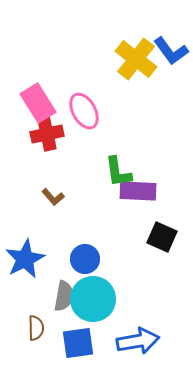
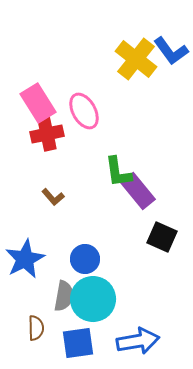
purple rectangle: rotated 48 degrees clockwise
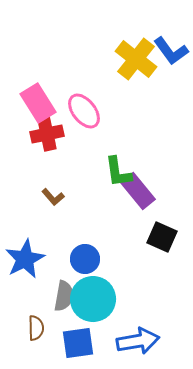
pink ellipse: rotated 9 degrees counterclockwise
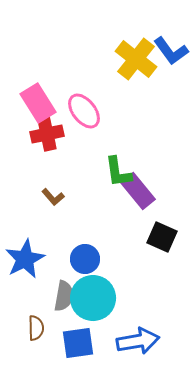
cyan circle: moved 1 px up
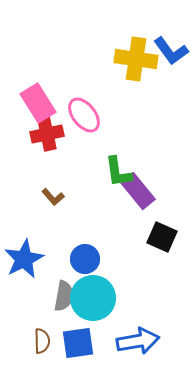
yellow cross: rotated 30 degrees counterclockwise
pink ellipse: moved 4 px down
blue star: moved 1 px left
brown semicircle: moved 6 px right, 13 px down
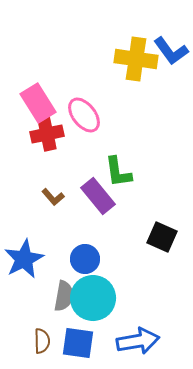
purple rectangle: moved 40 px left, 5 px down
blue square: rotated 16 degrees clockwise
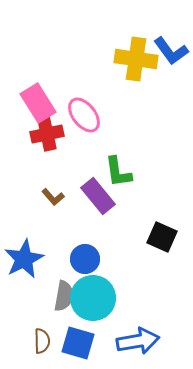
blue square: rotated 8 degrees clockwise
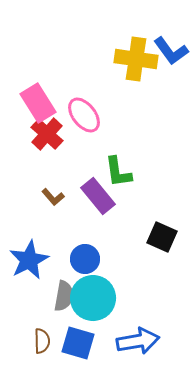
red cross: rotated 36 degrees counterclockwise
blue star: moved 5 px right, 1 px down
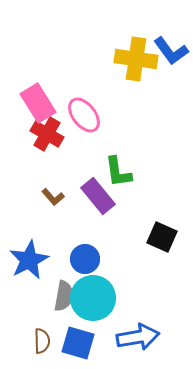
red cross: rotated 12 degrees counterclockwise
blue arrow: moved 4 px up
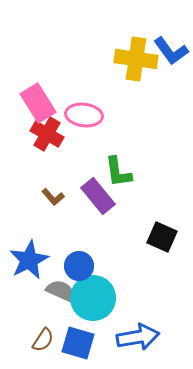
pink ellipse: rotated 45 degrees counterclockwise
blue circle: moved 6 px left, 7 px down
gray semicircle: moved 3 px left, 5 px up; rotated 76 degrees counterclockwise
brown semicircle: moved 1 px right, 1 px up; rotated 35 degrees clockwise
